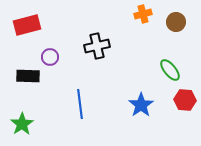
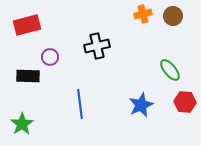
brown circle: moved 3 px left, 6 px up
red hexagon: moved 2 px down
blue star: rotated 10 degrees clockwise
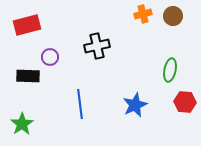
green ellipse: rotated 50 degrees clockwise
blue star: moved 6 px left
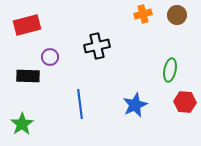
brown circle: moved 4 px right, 1 px up
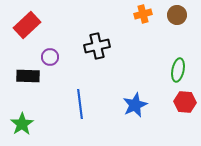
red rectangle: rotated 28 degrees counterclockwise
green ellipse: moved 8 px right
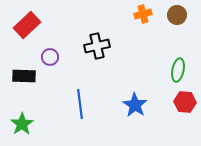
black rectangle: moved 4 px left
blue star: rotated 15 degrees counterclockwise
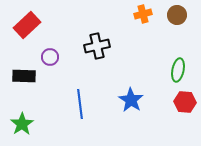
blue star: moved 4 px left, 5 px up
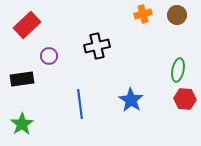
purple circle: moved 1 px left, 1 px up
black rectangle: moved 2 px left, 3 px down; rotated 10 degrees counterclockwise
red hexagon: moved 3 px up
